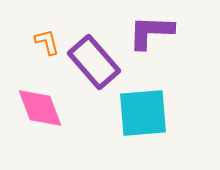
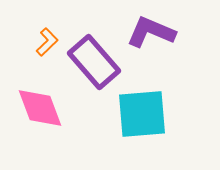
purple L-shape: rotated 21 degrees clockwise
orange L-shape: rotated 60 degrees clockwise
cyan square: moved 1 px left, 1 px down
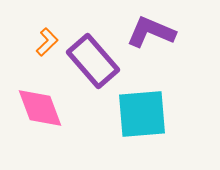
purple rectangle: moved 1 px left, 1 px up
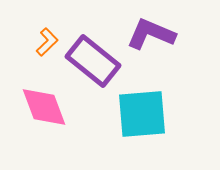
purple L-shape: moved 2 px down
purple rectangle: rotated 10 degrees counterclockwise
pink diamond: moved 4 px right, 1 px up
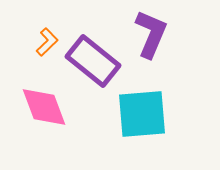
purple L-shape: rotated 90 degrees clockwise
